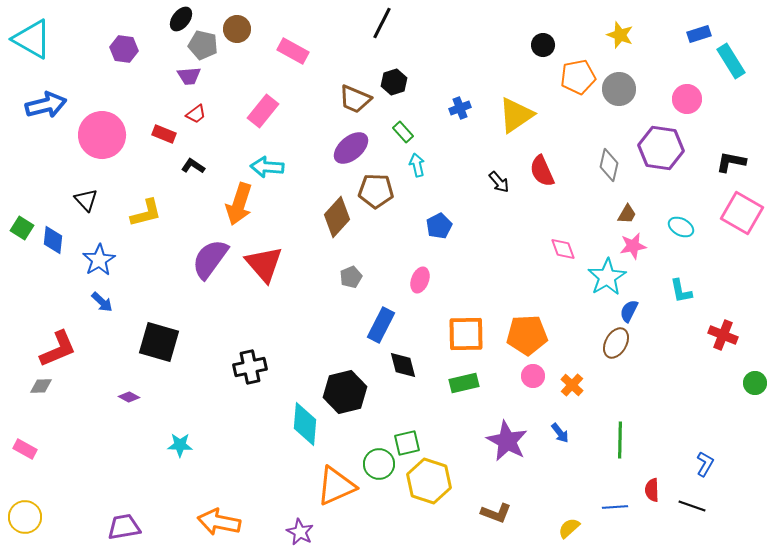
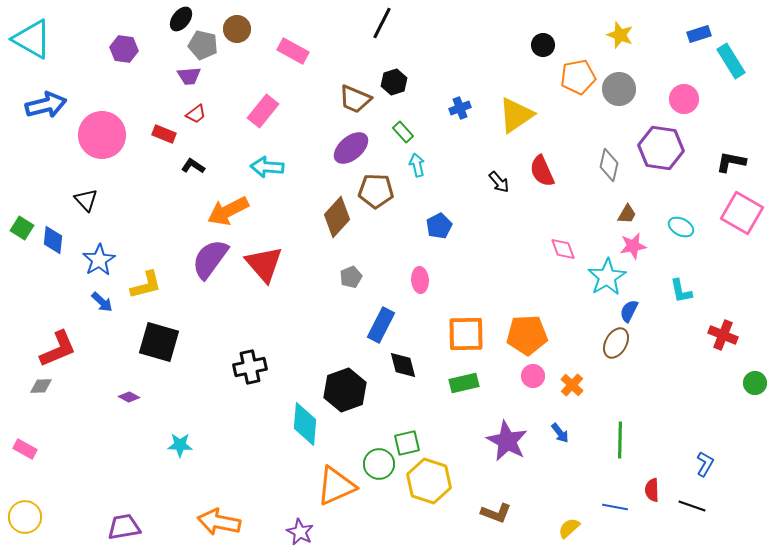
pink circle at (687, 99): moved 3 px left
orange arrow at (239, 204): moved 11 px left, 7 px down; rotated 45 degrees clockwise
yellow L-shape at (146, 213): moved 72 px down
pink ellipse at (420, 280): rotated 25 degrees counterclockwise
black hexagon at (345, 392): moved 2 px up; rotated 6 degrees counterclockwise
blue line at (615, 507): rotated 15 degrees clockwise
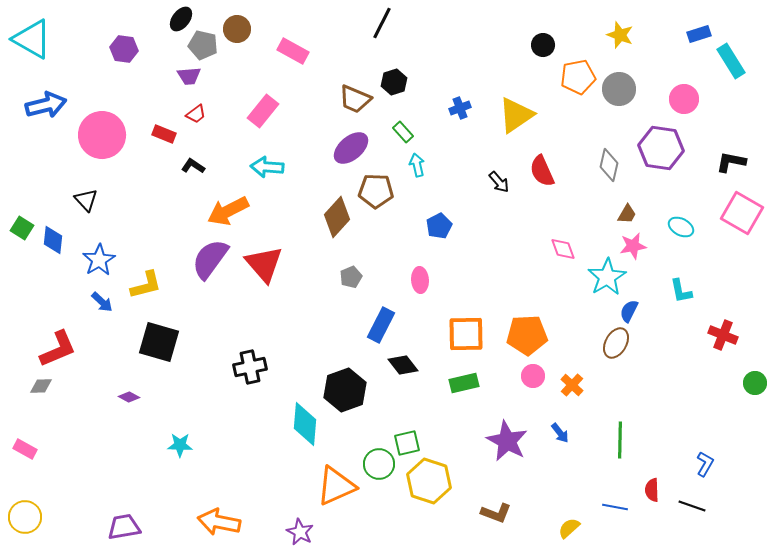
black diamond at (403, 365): rotated 24 degrees counterclockwise
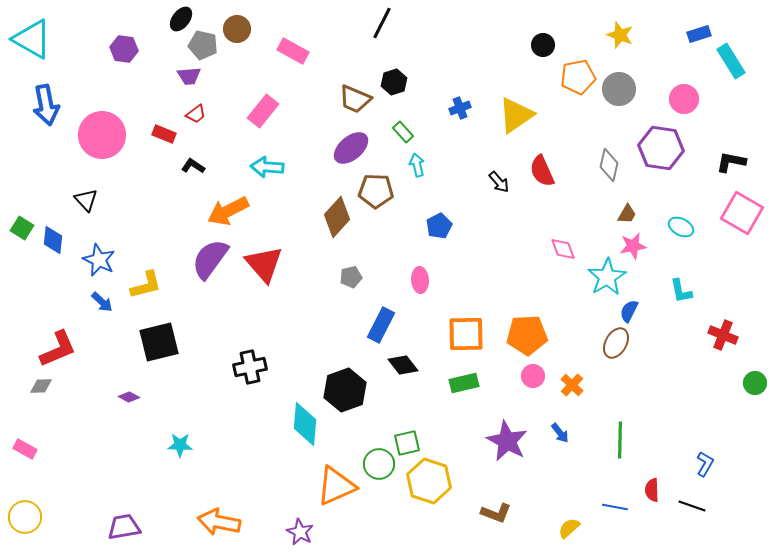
blue arrow at (46, 105): rotated 93 degrees clockwise
blue star at (99, 260): rotated 16 degrees counterclockwise
gray pentagon at (351, 277): rotated 10 degrees clockwise
black square at (159, 342): rotated 30 degrees counterclockwise
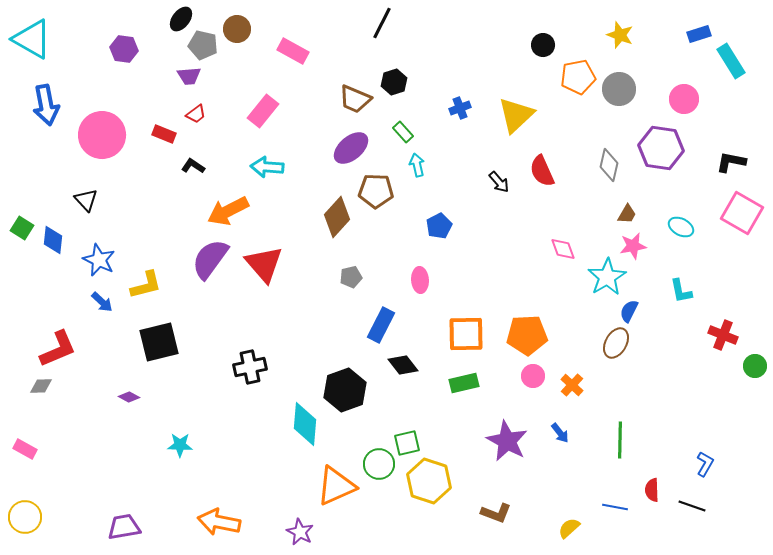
yellow triangle at (516, 115): rotated 9 degrees counterclockwise
green circle at (755, 383): moved 17 px up
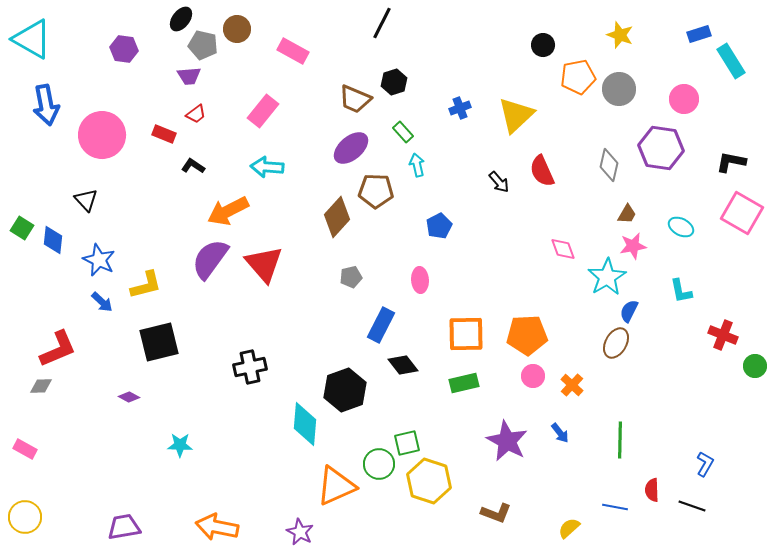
orange arrow at (219, 522): moved 2 px left, 5 px down
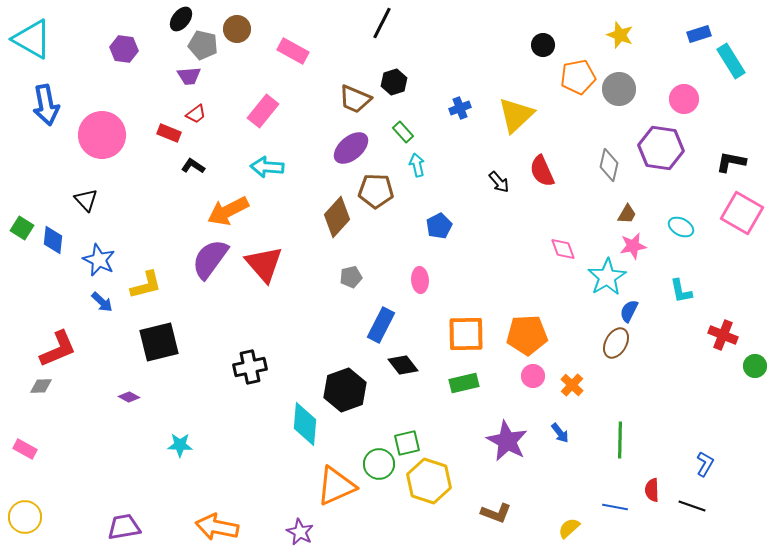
red rectangle at (164, 134): moved 5 px right, 1 px up
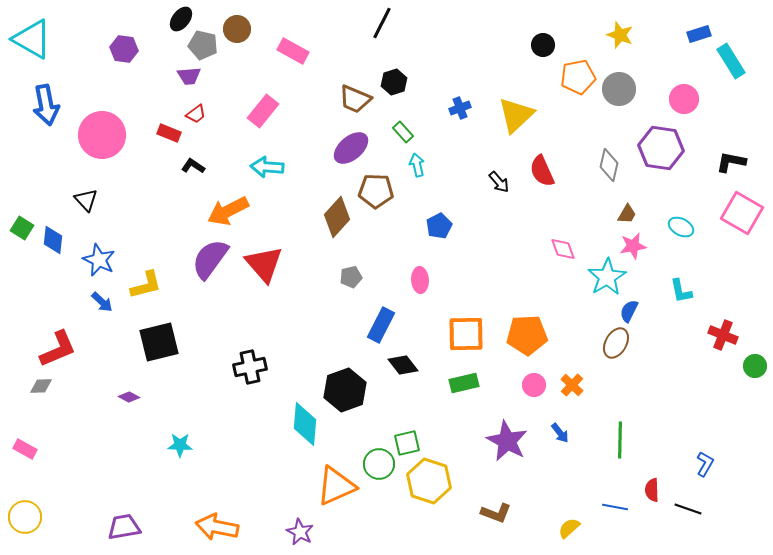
pink circle at (533, 376): moved 1 px right, 9 px down
black line at (692, 506): moved 4 px left, 3 px down
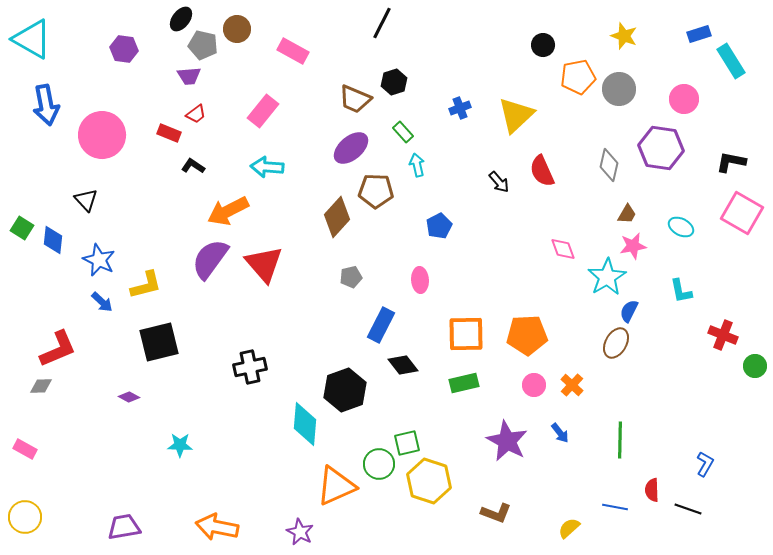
yellow star at (620, 35): moved 4 px right, 1 px down
